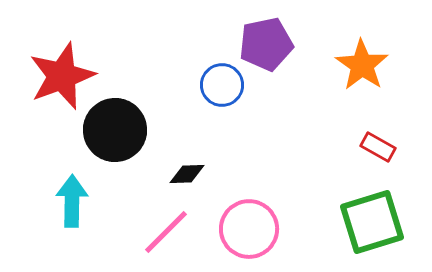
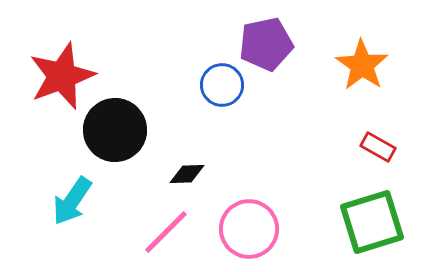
cyan arrow: rotated 147 degrees counterclockwise
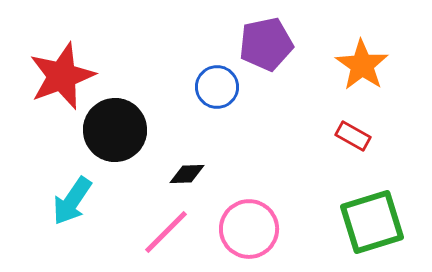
blue circle: moved 5 px left, 2 px down
red rectangle: moved 25 px left, 11 px up
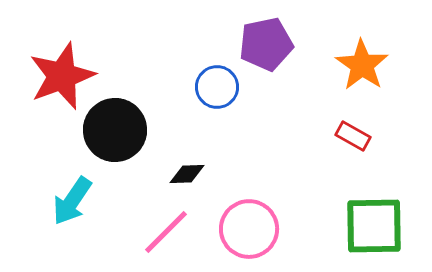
green square: moved 2 px right, 4 px down; rotated 16 degrees clockwise
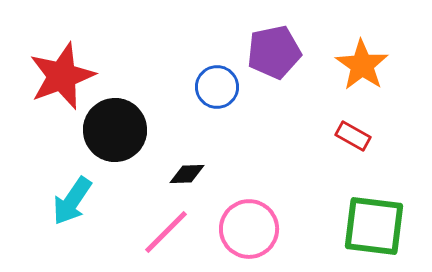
purple pentagon: moved 8 px right, 8 px down
green square: rotated 8 degrees clockwise
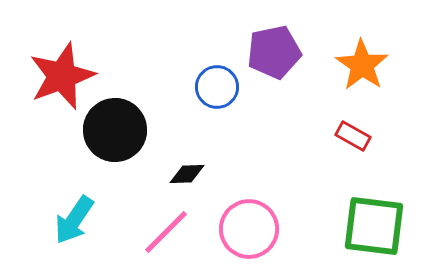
cyan arrow: moved 2 px right, 19 px down
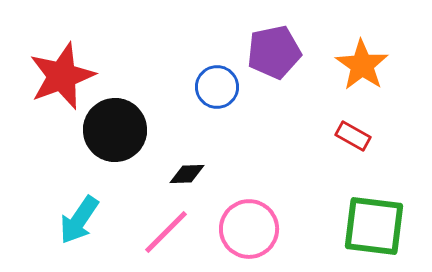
cyan arrow: moved 5 px right
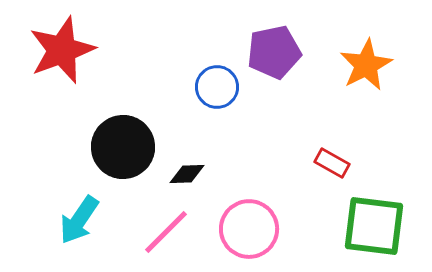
orange star: moved 4 px right; rotated 10 degrees clockwise
red star: moved 26 px up
black circle: moved 8 px right, 17 px down
red rectangle: moved 21 px left, 27 px down
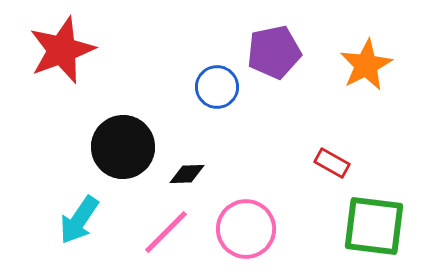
pink circle: moved 3 px left
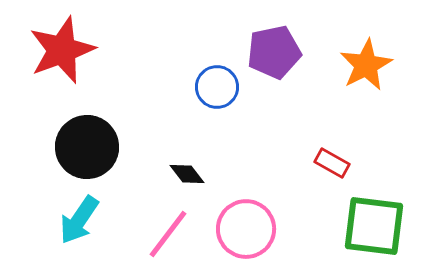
black circle: moved 36 px left
black diamond: rotated 54 degrees clockwise
pink line: moved 2 px right, 2 px down; rotated 8 degrees counterclockwise
